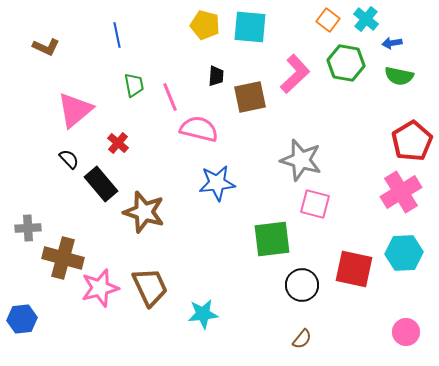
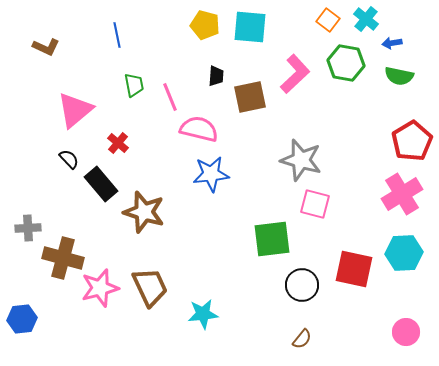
blue star: moved 6 px left, 9 px up
pink cross: moved 1 px right, 2 px down
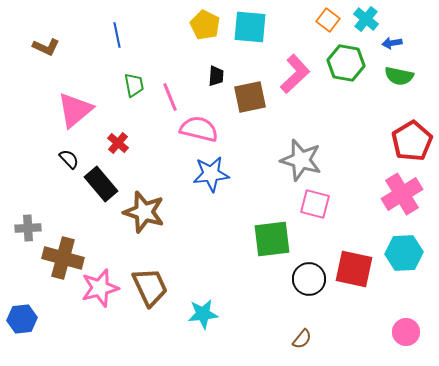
yellow pentagon: rotated 12 degrees clockwise
black circle: moved 7 px right, 6 px up
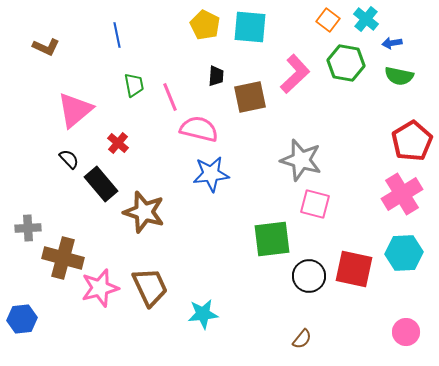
black circle: moved 3 px up
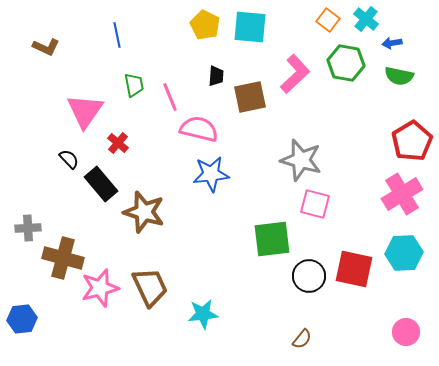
pink triangle: moved 10 px right, 1 px down; rotated 15 degrees counterclockwise
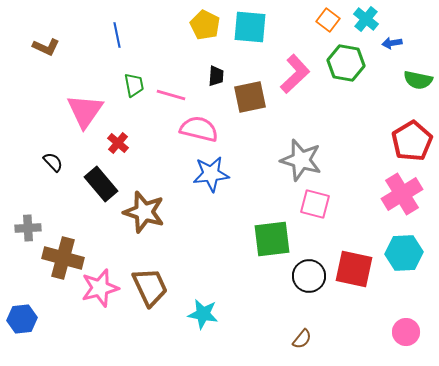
green semicircle: moved 19 px right, 4 px down
pink line: moved 1 px right, 2 px up; rotated 52 degrees counterclockwise
black semicircle: moved 16 px left, 3 px down
cyan star: rotated 16 degrees clockwise
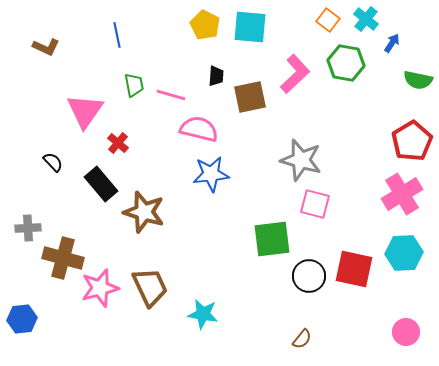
blue arrow: rotated 132 degrees clockwise
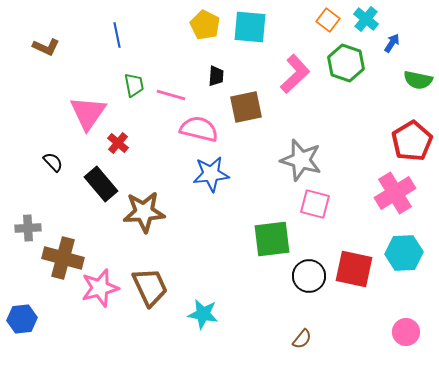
green hexagon: rotated 9 degrees clockwise
brown square: moved 4 px left, 10 px down
pink triangle: moved 3 px right, 2 px down
pink cross: moved 7 px left, 1 px up
brown star: rotated 21 degrees counterclockwise
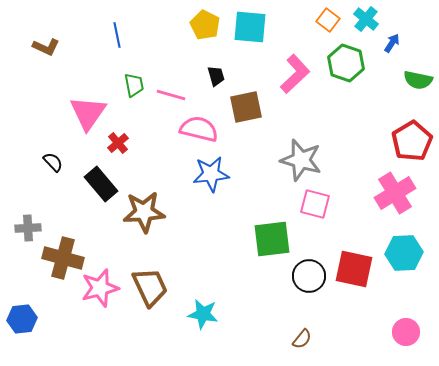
black trapezoid: rotated 20 degrees counterclockwise
red cross: rotated 10 degrees clockwise
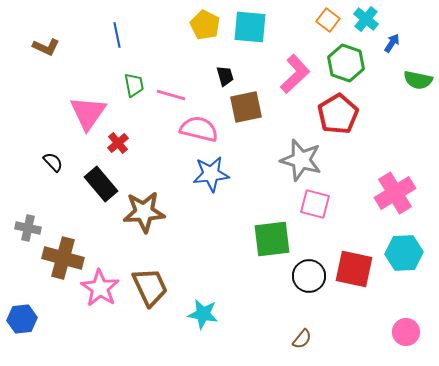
black trapezoid: moved 9 px right
red pentagon: moved 74 px left, 27 px up
gray cross: rotated 15 degrees clockwise
pink star: rotated 24 degrees counterclockwise
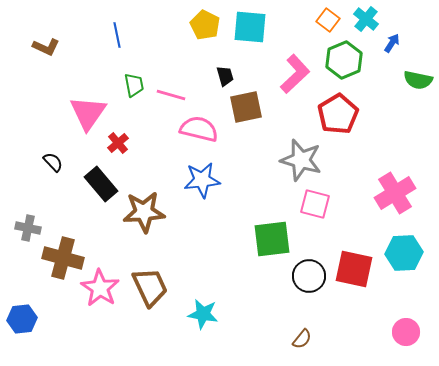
green hexagon: moved 2 px left, 3 px up; rotated 18 degrees clockwise
blue star: moved 9 px left, 6 px down
